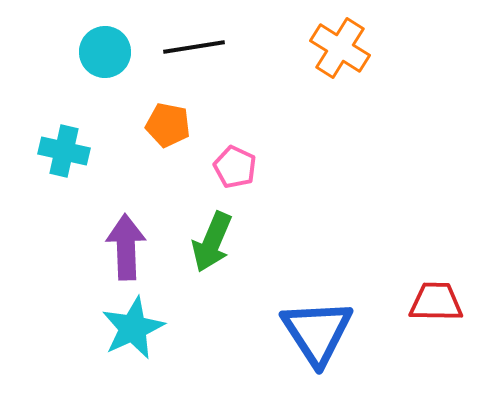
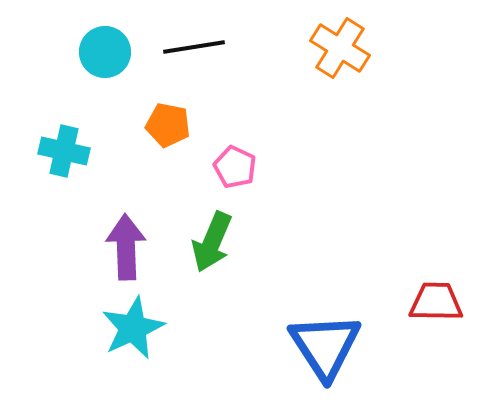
blue triangle: moved 8 px right, 14 px down
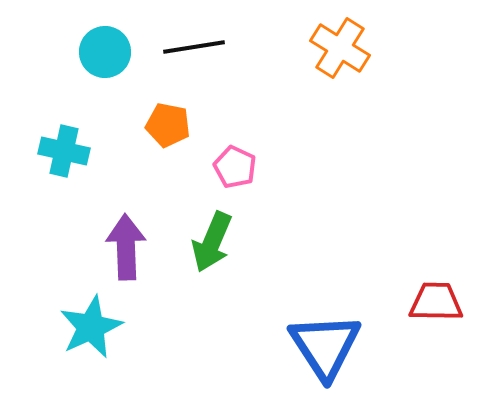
cyan star: moved 42 px left, 1 px up
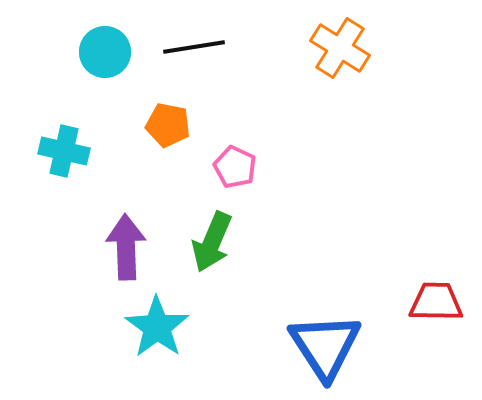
cyan star: moved 66 px right; rotated 12 degrees counterclockwise
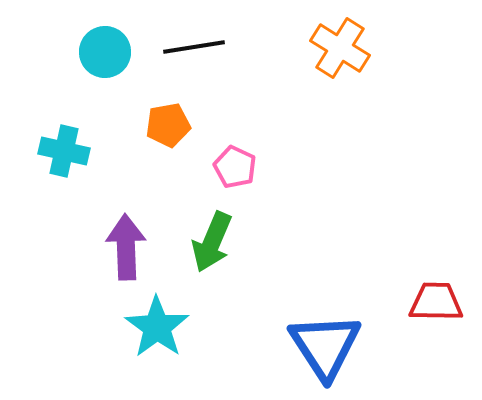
orange pentagon: rotated 21 degrees counterclockwise
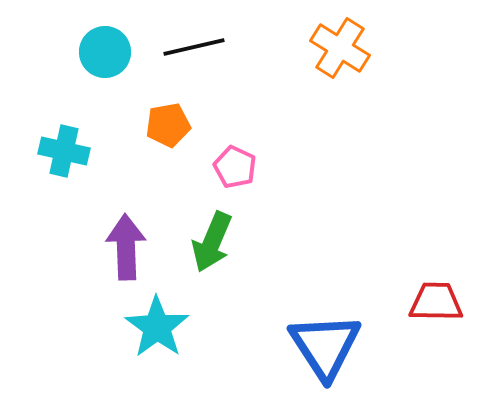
black line: rotated 4 degrees counterclockwise
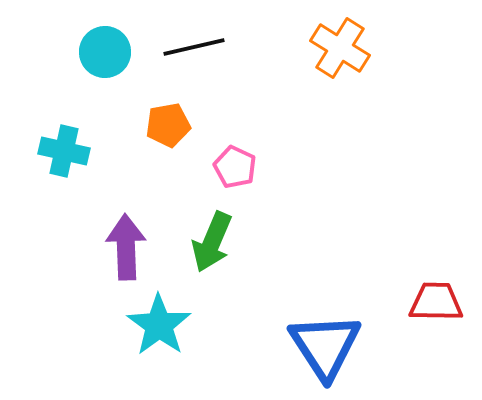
cyan star: moved 2 px right, 2 px up
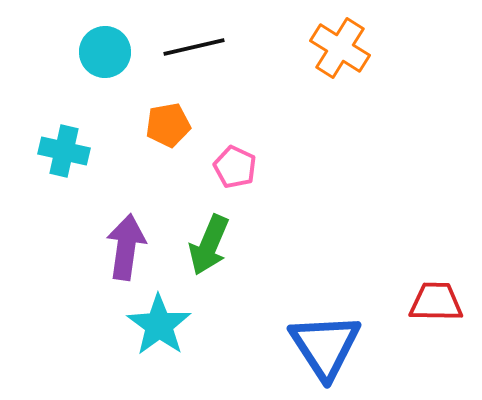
green arrow: moved 3 px left, 3 px down
purple arrow: rotated 10 degrees clockwise
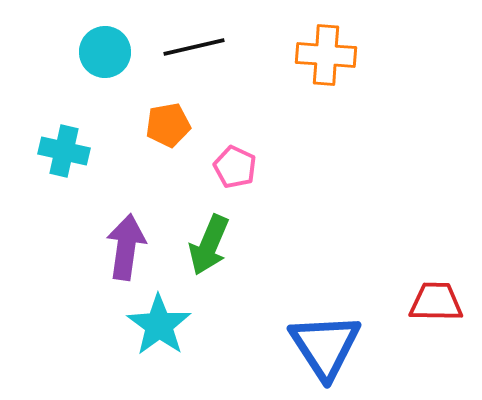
orange cross: moved 14 px left, 7 px down; rotated 28 degrees counterclockwise
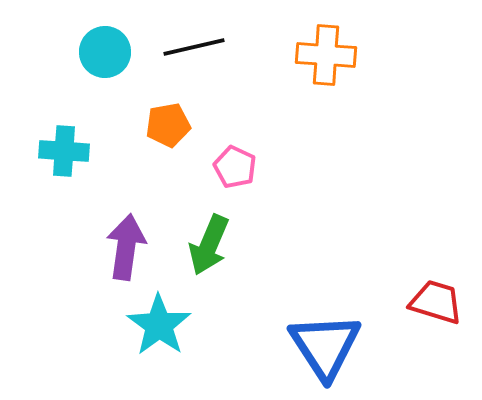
cyan cross: rotated 9 degrees counterclockwise
red trapezoid: rotated 16 degrees clockwise
